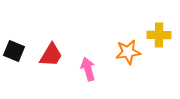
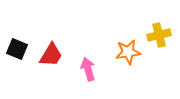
yellow cross: rotated 15 degrees counterclockwise
black square: moved 3 px right, 2 px up
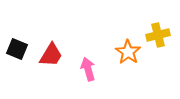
yellow cross: moved 1 px left
orange star: rotated 30 degrees counterclockwise
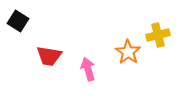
black square: moved 1 px right, 28 px up; rotated 10 degrees clockwise
red trapezoid: moved 2 px left, 1 px down; rotated 68 degrees clockwise
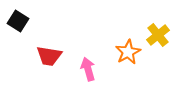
yellow cross: rotated 25 degrees counterclockwise
orange star: rotated 10 degrees clockwise
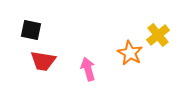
black square: moved 13 px right, 9 px down; rotated 20 degrees counterclockwise
orange star: moved 2 px right, 1 px down; rotated 15 degrees counterclockwise
red trapezoid: moved 6 px left, 5 px down
